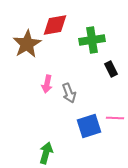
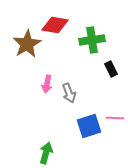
red diamond: rotated 20 degrees clockwise
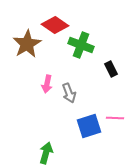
red diamond: rotated 24 degrees clockwise
green cross: moved 11 px left, 5 px down; rotated 30 degrees clockwise
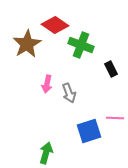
blue square: moved 5 px down
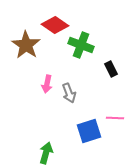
brown star: moved 1 px left, 1 px down; rotated 8 degrees counterclockwise
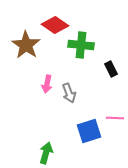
green cross: rotated 15 degrees counterclockwise
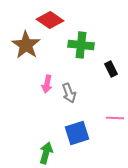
red diamond: moved 5 px left, 5 px up
blue square: moved 12 px left, 2 px down
